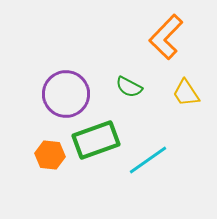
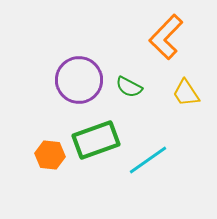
purple circle: moved 13 px right, 14 px up
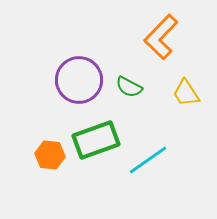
orange L-shape: moved 5 px left
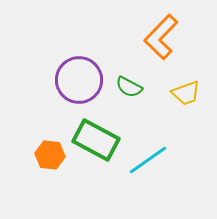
yellow trapezoid: rotated 76 degrees counterclockwise
green rectangle: rotated 48 degrees clockwise
